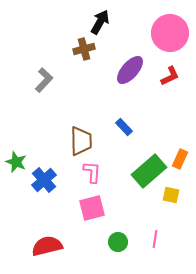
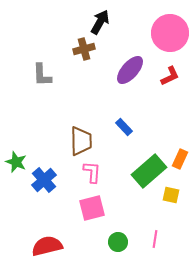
gray L-shape: moved 2 px left, 5 px up; rotated 135 degrees clockwise
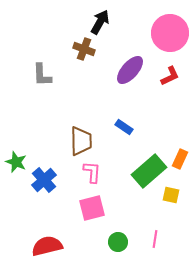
brown cross: rotated 35 degrees clockwise
blue rectangle: rotated 12 degrees counterclockwise
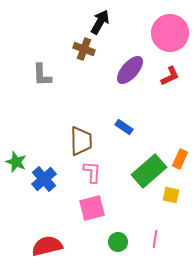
blue cross: moved 1 px up
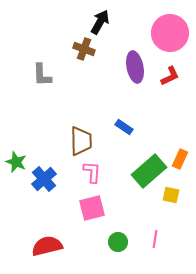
purple ellipse: moved 5 px right, 3 px up; rotated 52 degrees counterclockwise
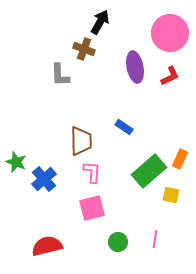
gray L-shape: moved 18 px right
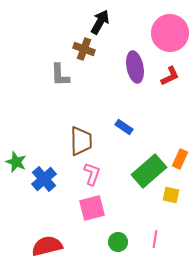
pink L-shape: moved 2 px down; rotated 15 degrees clockwise
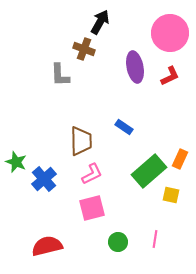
pink L-shape: rotated 45 degrees clockwise
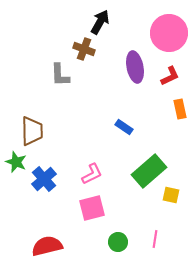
pink circle: moved 1 px left
brown trapezoid: moved 49 px left, 10 px up
orange rectangle: moved 50 px up; rotated 36 degrees counterclockwise
